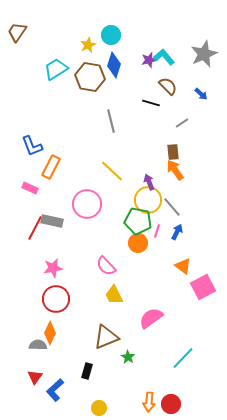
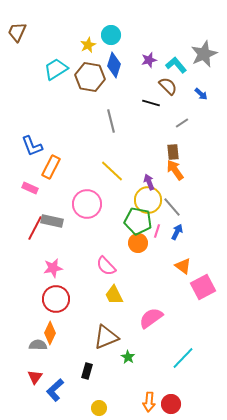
brown trapezoid at (17, 32): rotated 10 degrees counterclockwise
cyan L-shape at (164, 57): moved 12 px right, 8 px down
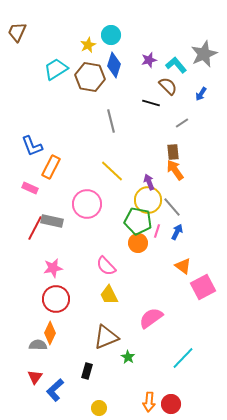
blue arrow at (201, 94): rotated 80 degrees clockwise
yellow trapezoid at (114, 295): moved 5 px left
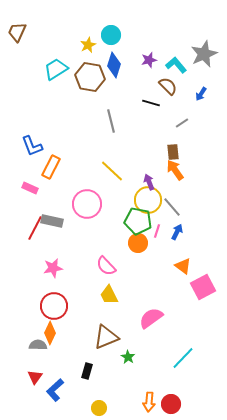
red circle at (56, 299): moved 2 px left, 7 px down
